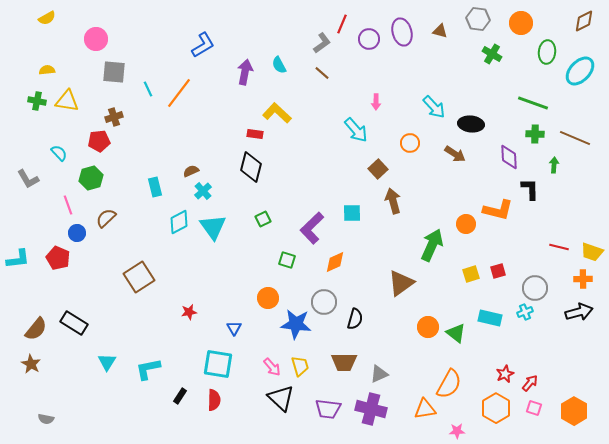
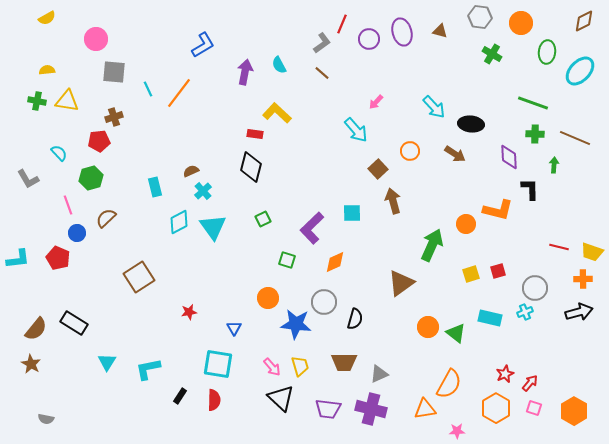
gray hexagon at (478, 19): moved 2 px right, 2 px up
pink arrow at (376, 102): rotated 42 degrees clockwise
orange circle at (410, 143): moved 8 px down
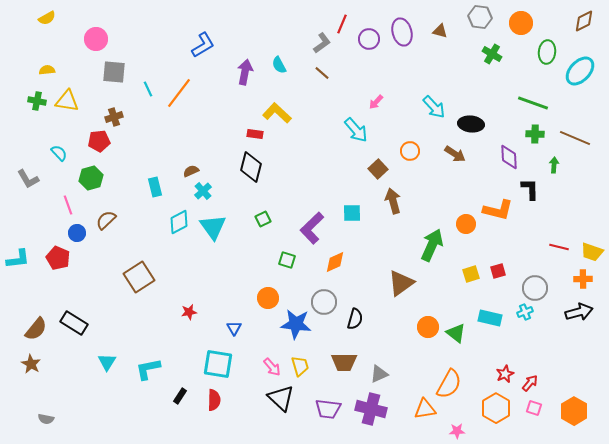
brown semicircle at (106, 218): moved 2 px down
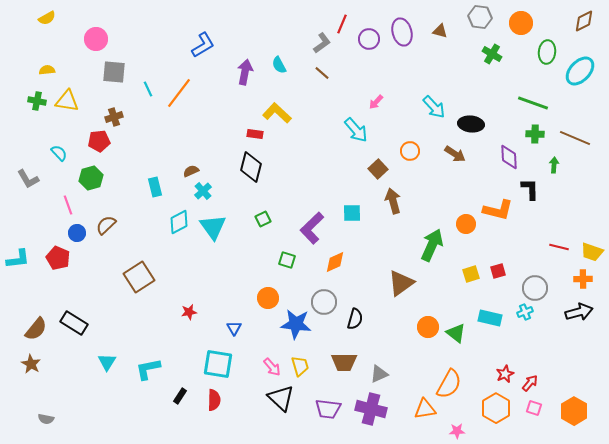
brown semicircle at (106, 220): moved 5 px down
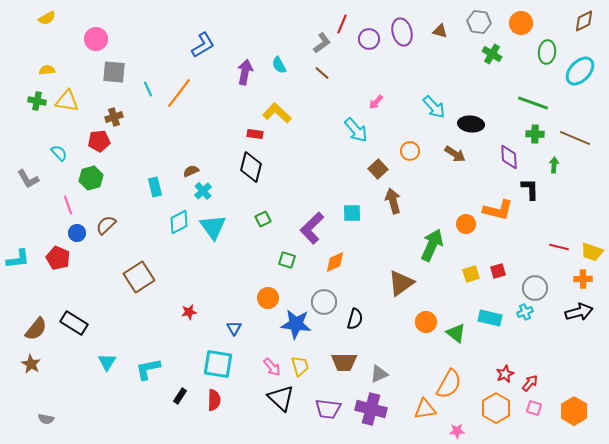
gray hexagon at (480, 17): moved 1 px left, 5 px down
orange circle at (428, 327): moved 2 px left, 5 px up
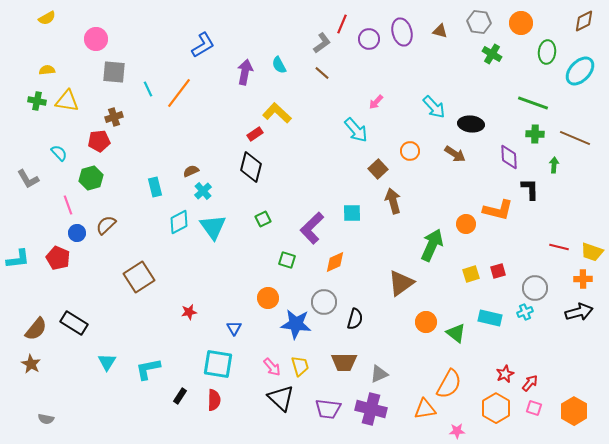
red rectangle at (255, 134): rotated 42 degrees counterclockwise
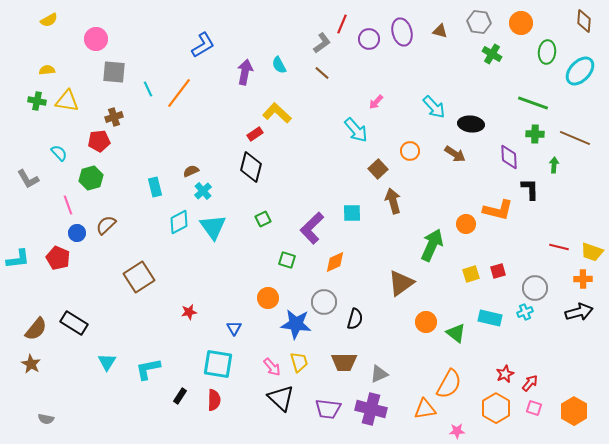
yellow semicircle at (47, 18): moved 2 px right, 2 px down
brown diamond at (584, 21): rotated 60 degrees counterclockwise
yellow trapezoid at (300, 366): moved 1 px left, 4 px up
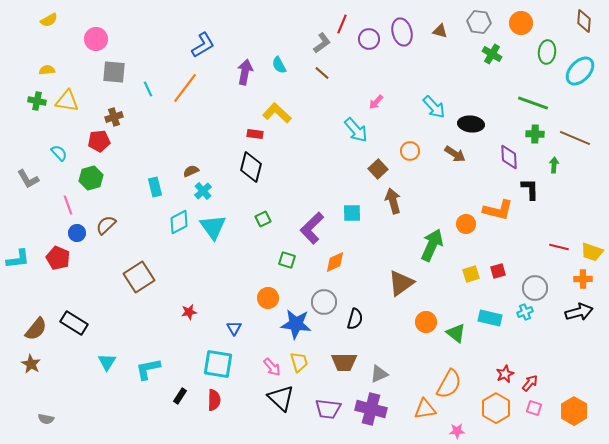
orange line at (179, 93): moved 6 px right, 5 px up
red rectangle at (255, 134): rotated 42 degrees clockwise
